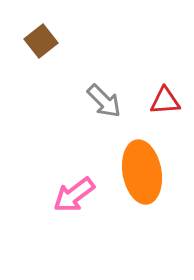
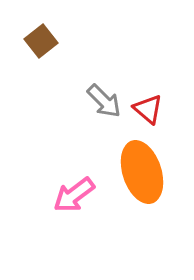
red triangle: moved 17 px left, 8 px down; rotated 44 degrees clockwise
orange ellipse: rotated 8 degrees counterclockwise
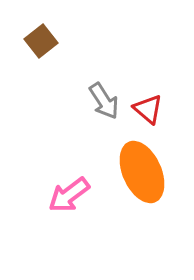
gray arrow: rotated 12 degrees clockwise
orange ellipse: rotated 6 degrees counterclockwise
pink arrow: moved 5 px left
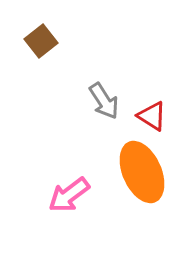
red triangle: moved 4 px right, 7 px down; rotated 8 degrees counterclockwise
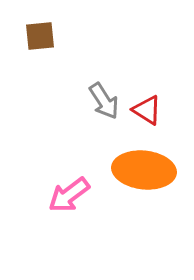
brown square: moved 1 px left, 5 px up; rotated 32 degrees clockwise
red triangle: moved 5 px left, 6 px up
orange ellipse: moved 2 px right, 2 px up; rotated 60 degrees counterclockwise
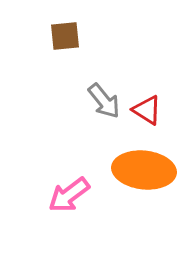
brown square: moved 25 px right
gray arrow: rotated 6 degrees counterclockwise
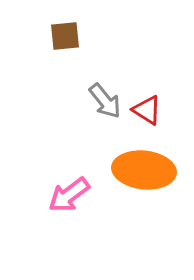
gray arrow: moved 1 px right
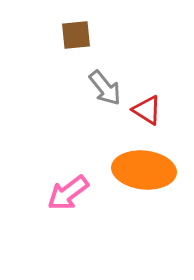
brown square: moved 11 px right, 1 px up
gray arrow: moved 13 px up
pink arrow: moved 1 px left, 2 px up
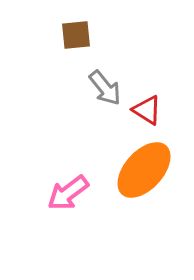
orange ellipse: rotated 54 degrees counterclockwise
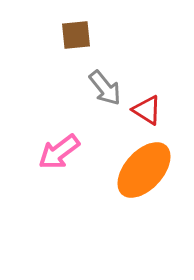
pink arrow: moved 9 px left, 41 px up
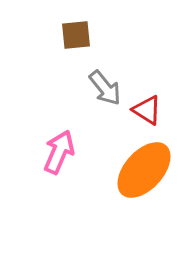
pink arrow: rotated 150 degrees clockwise
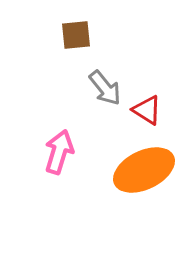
pink arrow: rotated 6 degrees counterclockwise
orange ellipse: rotated 22 degrees clockwise
